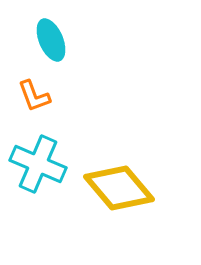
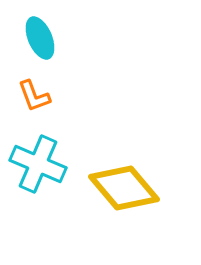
cyan ellipse: moved 11 px left, 2 px up
yellow diamond: moved 5 px right
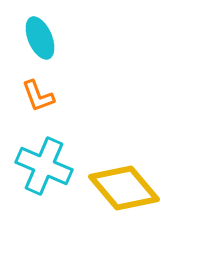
orange L-shape: moved 4 px right
cyan cross: moved 6 px right, 2 px down
